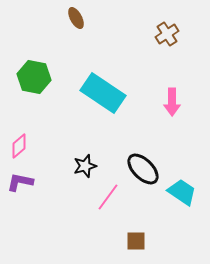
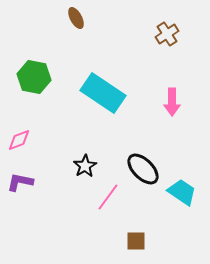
pink diamond: moved 6 px up; rotated 20 degrees clockwise
black star: rotated 15 degrees counterclockwise
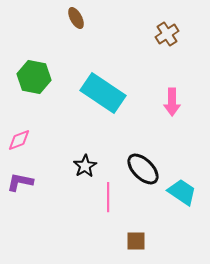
pink line: rotated 36 degrees counterclockwise
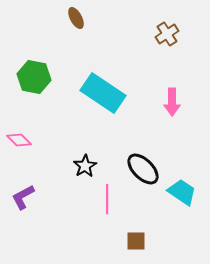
pink diamond: rotated 65 degrees clockwise
purple L-shape: moved 3 px right, 15 px down; rotated 40 degrees counterclockwise
pink line: moved 1 px left, 2 px down
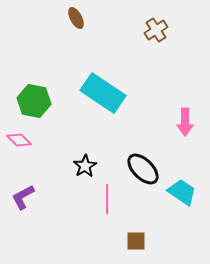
brown cross: moved 11 px left, 4 px up
green hexagon: moved 24 px down
pink arrow: moved 13 px right, 20 px down
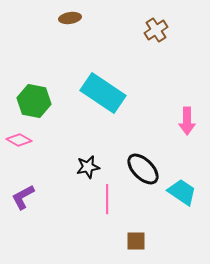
brown ellipse: moved 6 px left; rotated 70 degrees counterclockwise
pink arrow: moved 2 px right, 1 px up
pink diamond: rotated 15 degrees counterclockwise
black star: moved 3 px right, 1 px down; rotated 20 degrees clockwise
